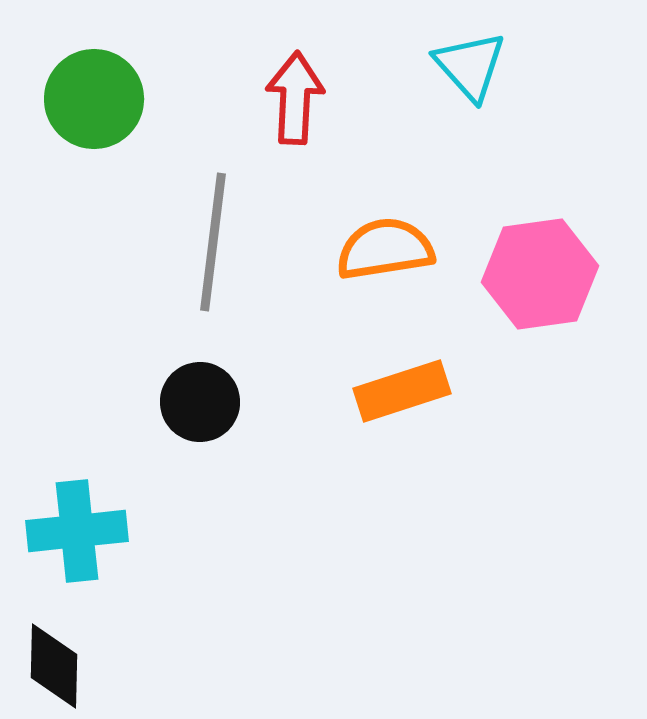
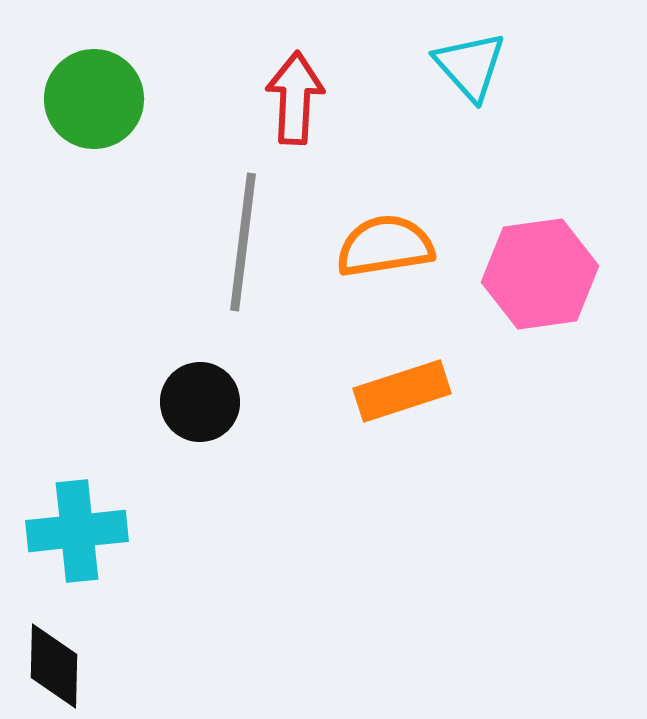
gray line: moved 30 px right
orange semicircle: moved 3 px up
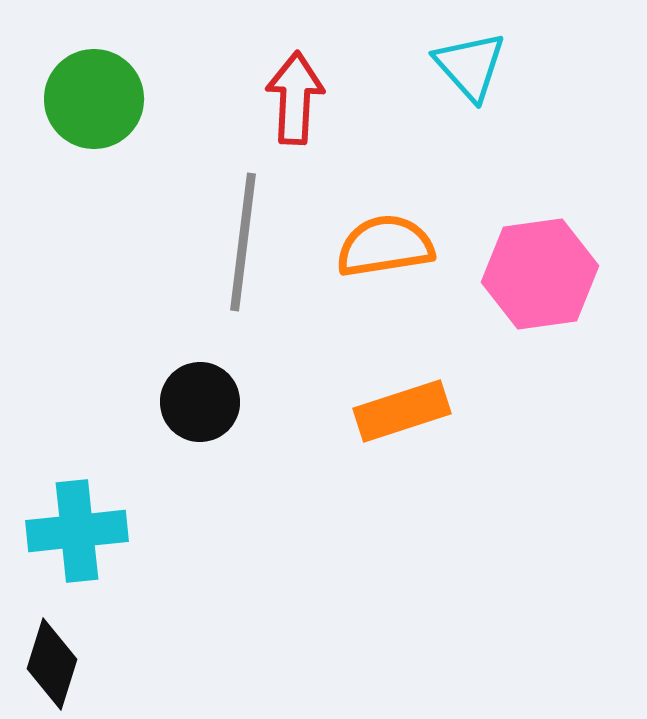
orange rectangle: moved 20 px down
black diamond: moved 2 px left, 2 px up; rotated 16 degrees clockwise
